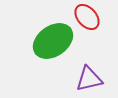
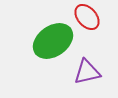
purple triangle: moved 2 px left, 7 px up
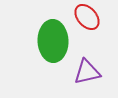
green ellipse: rotated 57 degrees counterclockwise
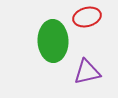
red ellipse: rotated 64 degrees counterclockwise
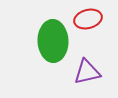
red ellipse: moved 1 px right, 2 px down
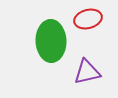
green ellipse: moved 2 px left
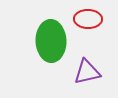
red ellipse: rotated 16 degrees clockwise
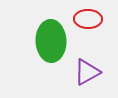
purple triangle: rotated 16 degrees counterclockwise
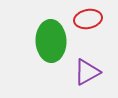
red ellipse: rotated 12 degrees counterclockwise
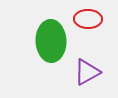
red ellipse: rotated 12 degrees clockwise
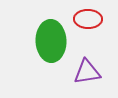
purple triangle: rotated 20 degrees clockwise
